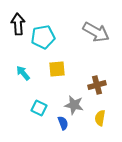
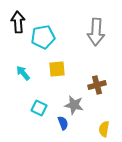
black arrow: moved 2 px up
gray arrow: rotated 64 degrees clockwise
yellow semicircle: moved 4 px right, 11 px down
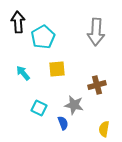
cyan pentagon: rotated 20 degrees counterclockwise
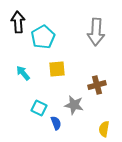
blue semicircle: moved 7 px left
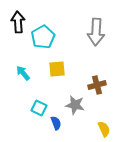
gray star: moved 1 px right
yellow semicircle: rotated 147 degrees clockwise
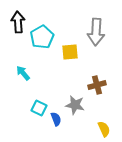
cyan pentagon: moved 1 px left
yellow square: moved 13 px right, 17 px up
blue semicircle: moved 4 px up
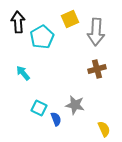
yellow square: moved 33 px up; rotated 18 degrees counterclockwise
brown cross: moved 16 px up
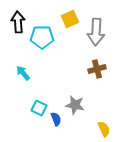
cyan pentagon: rotated 30 degrees clockwise
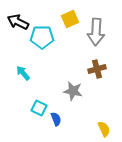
black arrow: rotated 60 degrees counterclockwise
gray star: moved 2 px left, 14 px up
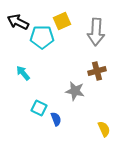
yellow square: moved 8 px left, 2 px down
brown cross: moved 2 px down
gray star: moved 2 px right
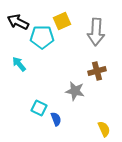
cyan arrow: moved 4 px left, 9 px up
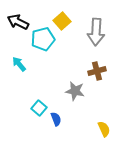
yellow square: rotated 18 degrees counterclockwise
cyan pentagon: moved 1 px right, 2 px down; rotated 15 degrees counterclockwise
cyan square: rotated 14 degrees clockwise
